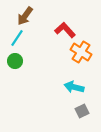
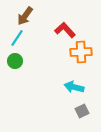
orange cross: rotated 35 degrees counterclockwise
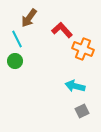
brown arrow: moved 4 px right, 2 px down
red L-shape: moved 3 px left
cyan line: moved 1 px down; rotated 60 degrees counterclockwise
orange cross: moved 2 px right, 3 px up; rotated 25 degrees clockwise
cyan arrow: moved 1 px right, 1 px up
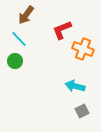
brown arrow: moved 3 px left, 3 px up
red L-shape: rotated 70 degrees counterclockwise
cyan line: moved 2 px right; rotated 18 degrees counterclockwise
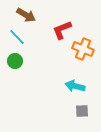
brown arrow: rotated 96 degrees counterclockwise
cyan line: moved 2 px left, 2 px up
gray square: rotated 24 degrees clockwise
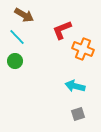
brown arrow: moved 2 px left
gray square: moved 4 px left, 3 px down; rotated 16 degrees counterclockwise
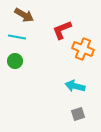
cyan line: rotated 36 degrees counterclockwise
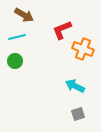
cyan line: rotated 24 degrees counterclockwise
cyan arrow: rotated 12 degrees clockwise
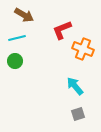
cyan line: moved 1 px down
cyan arrow: rotated 24 degrees clockwise
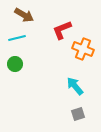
green circle: moved 3 px down
